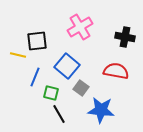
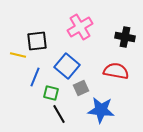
gray square: rotated 28 degrees clockwise
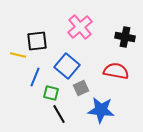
pink cross: rotated 10 degrees counterclockwise
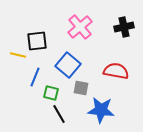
black cross: moved 1 px left, 10 px up; rotated 24 degrees counterclockwise
blue square: moved 1 px right, 1 px up
gray square: rotated 35 degrees clockwise
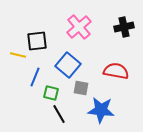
pink cross: moved 1 px left
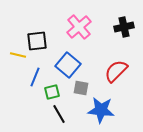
red semicircle: rotated 55 degrees counterclockwise
green square: moved 1 px right, 1 px up; rotated 28 degrees counterclockwise
